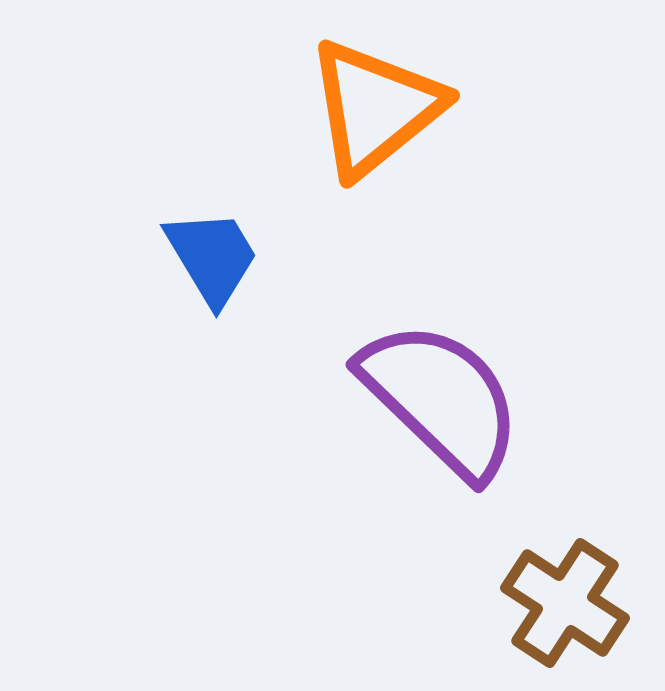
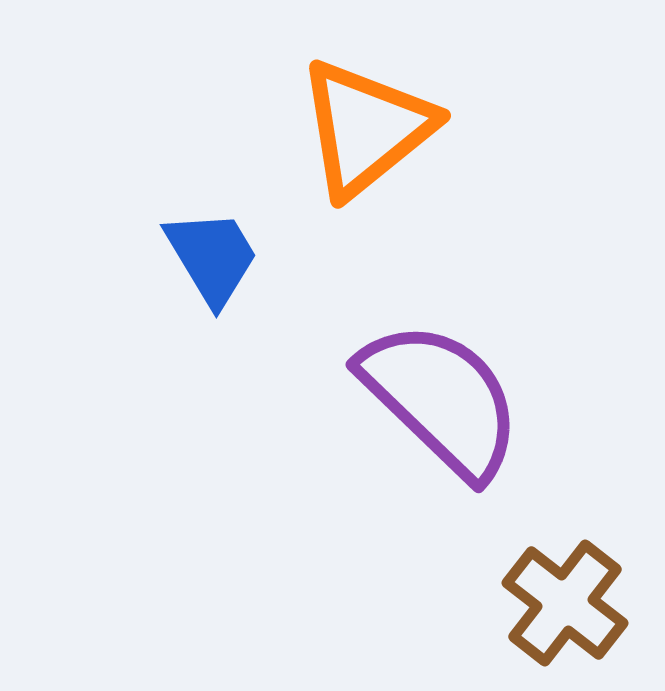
orange triangle: moved 9 px left, 20 px down
brown cross: rotated 5 degrees clockwise
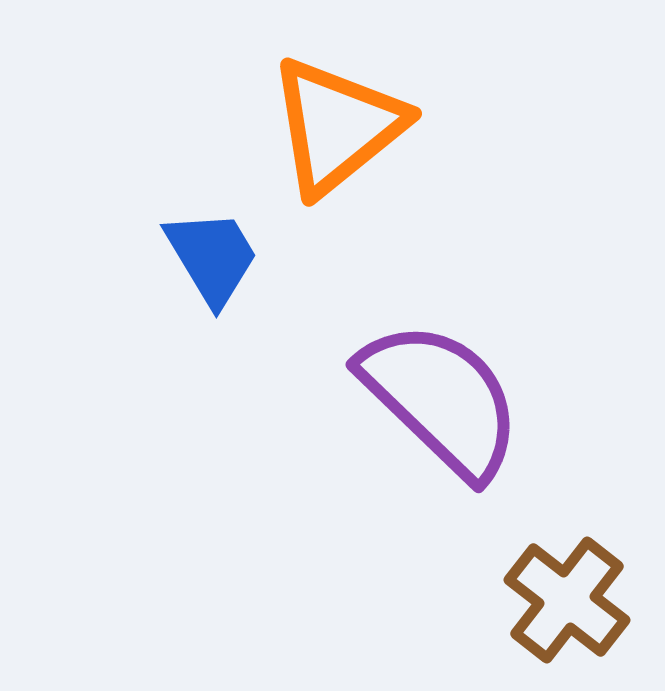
orange triangle: moved 29 px left, 2 px up
brown cross: moved 2 px right, 3 px up
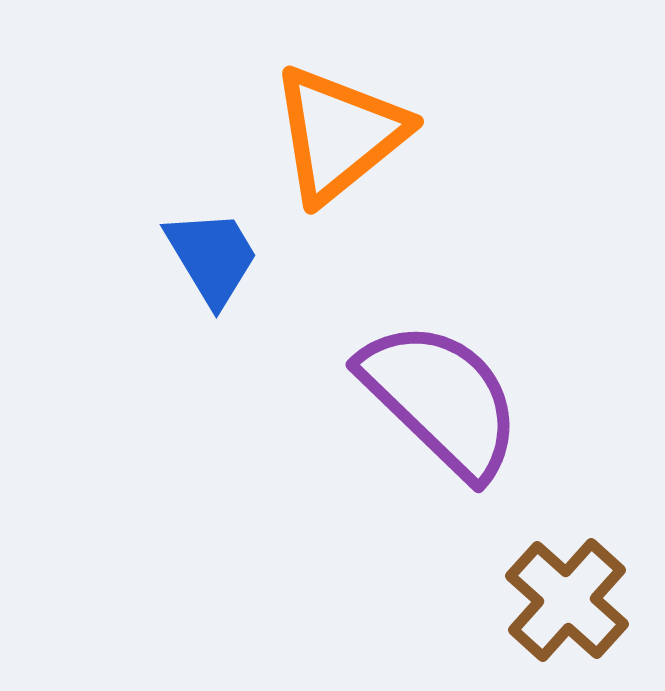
orange triangle: moved 2 px right, 8 px down
brown cross: rotated 4 degrees clockwise
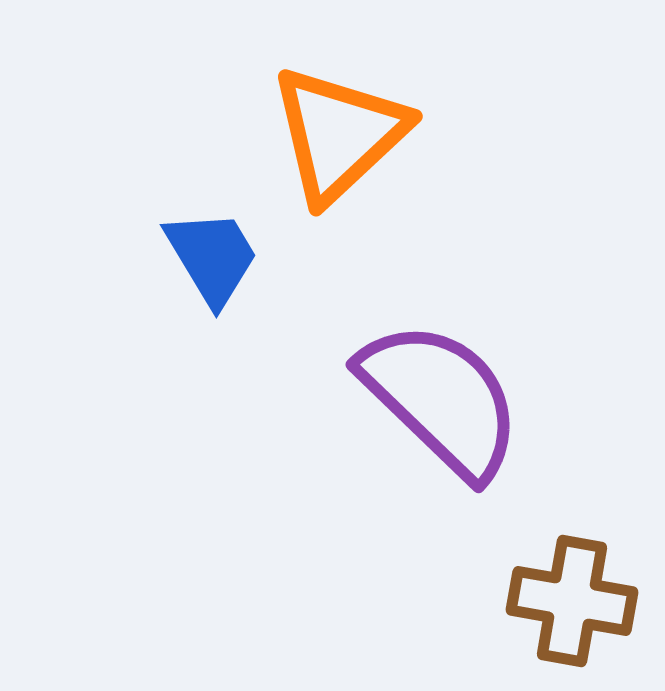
orange triangle: rotated 4 degrees counterclockwise
brown cross: moved 5 px right, 1 px down; rotated 32 degrees counterclockwise
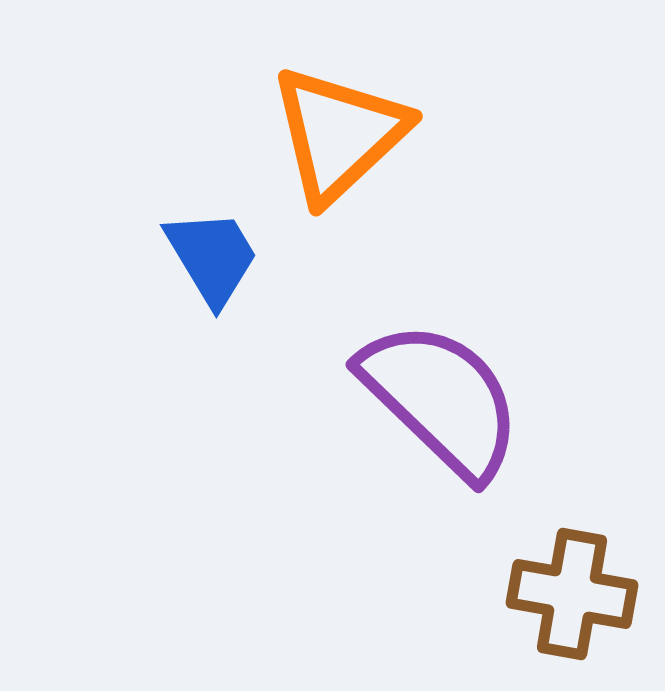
brown cross: moved 7 px up
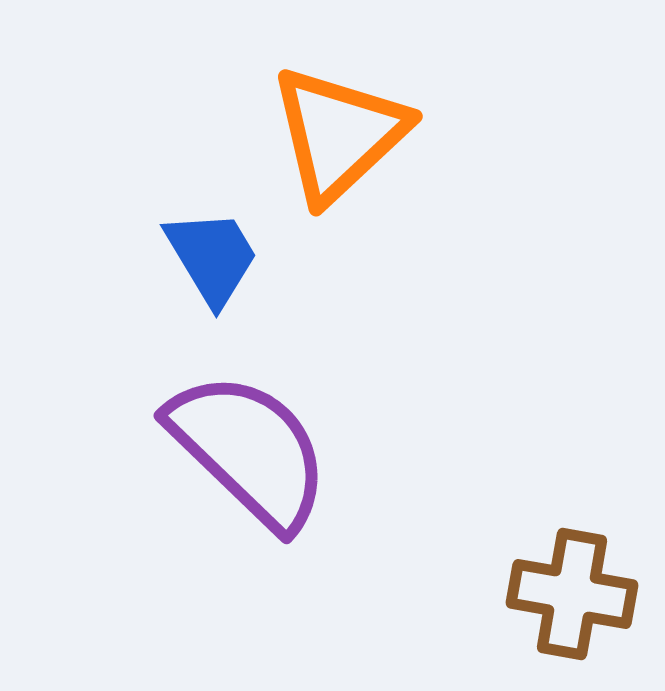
purple semicircle: moved 192 px left, 51 px down
